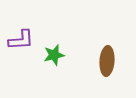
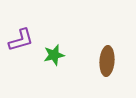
purple L-shape: rotated 12 degrees counterclockwise
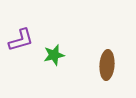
brown ellipse: moved 4 px down
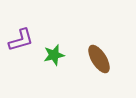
brown ellipse: moved 8 px left, 6 px up; rotated 36 degrees counterclockwise
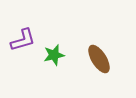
purple L-shape: moved 2 px right
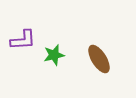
purple L-shape: rotated 12 degrees clockwise
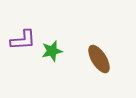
green star: moved 2 px left, 4 px up
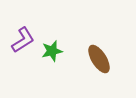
purple L-shape: rotated 28 degrees counterclockwise
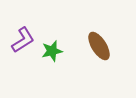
brown ellipse: moved 13 px up
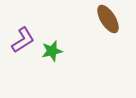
brown ellipse: moved 9 px right, 27 px up
